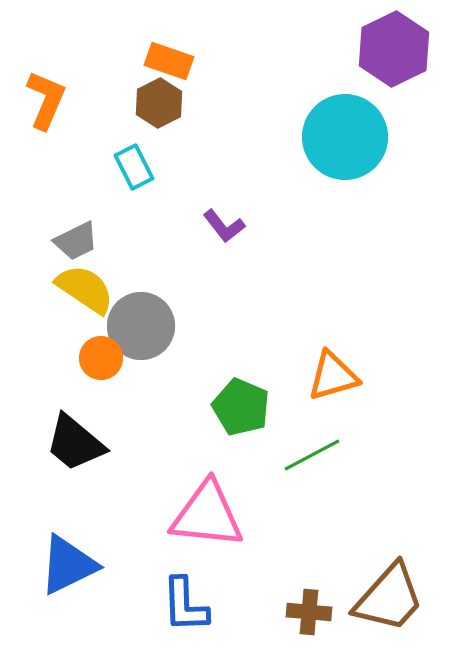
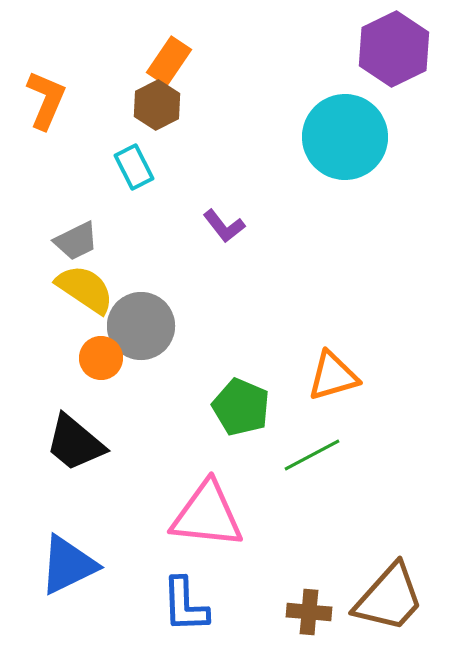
orange rectangle: rotated 75 degrees counterclockwise
brown hexagon: moved 2 px left, 2 px down
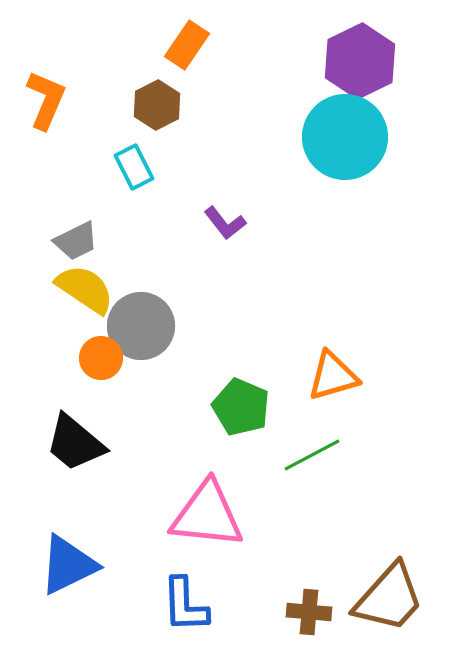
purple hexagon: moved 34 px left, 12 px down
orange rectangle: moved 18 px right, 16 px up
purple L-shape: moved 1 px right, 3 px up
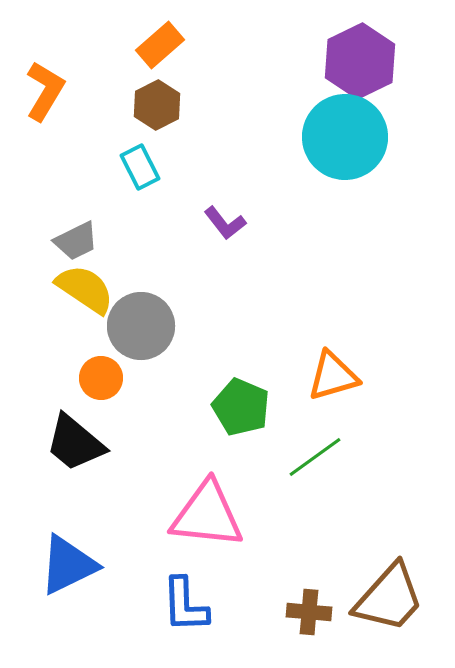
orange rectangle: moved 27 px left; rotated 15 degrees clockwise
orange L-shape: moved 1 px left, 9 px up; rotated 8 degrees clockwise
cyan rectangle: moved 6 px right
orange circle: moved 20 px down
green line: moved 3 px right, 2 px down; rotated 8 degrees counterclockwise
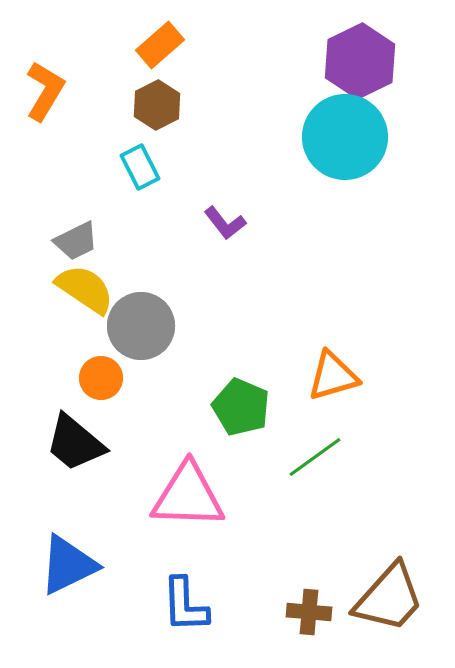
pink triangle: moved 19 px left, 19 px up; rotated 4 degrees counterclockwise
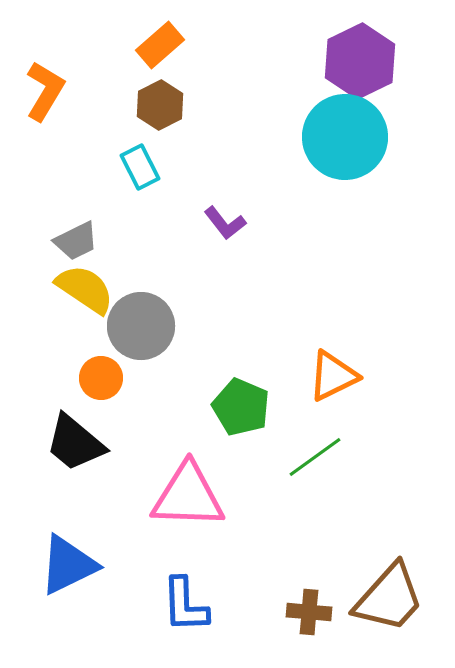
brown hexagon: moved 3 px right
orange triangle: rotated 10 degrees counterclockwise
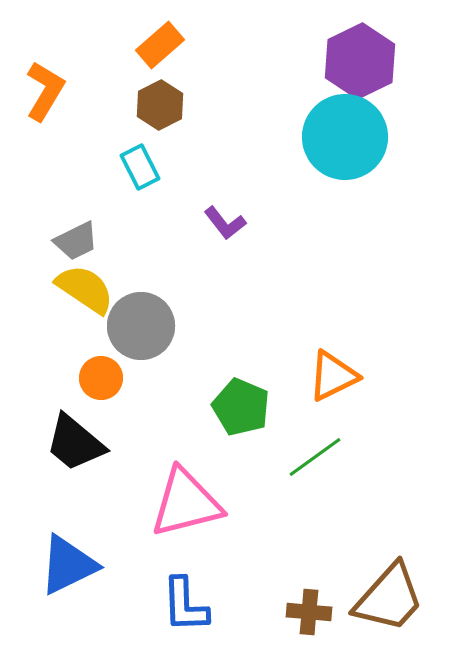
pink triangle: moved 2 px left, 7 px down; rotated 16 degrees counterclockwise
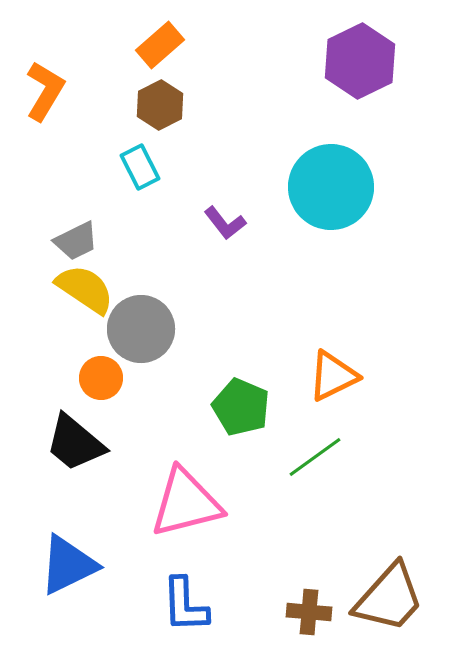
cyan circle: moved 14 px left, 50 px down
gray circle: moved 3 px down
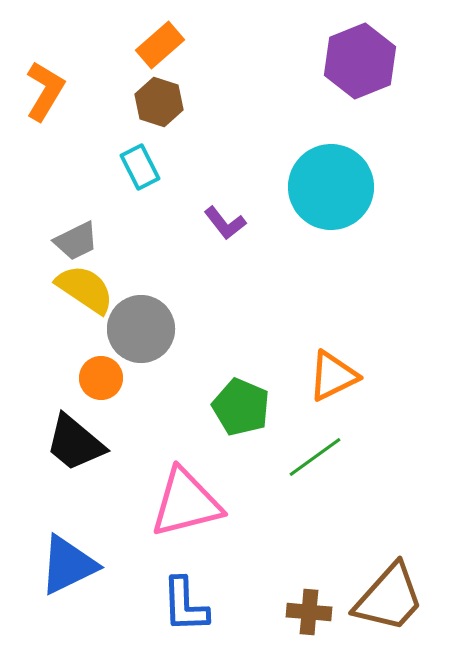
purple hexagon: rotated 4 degrees clockwise
brown hexagon: moved 1 px left, 3 px up; rotated 15 degrees counterclockwise
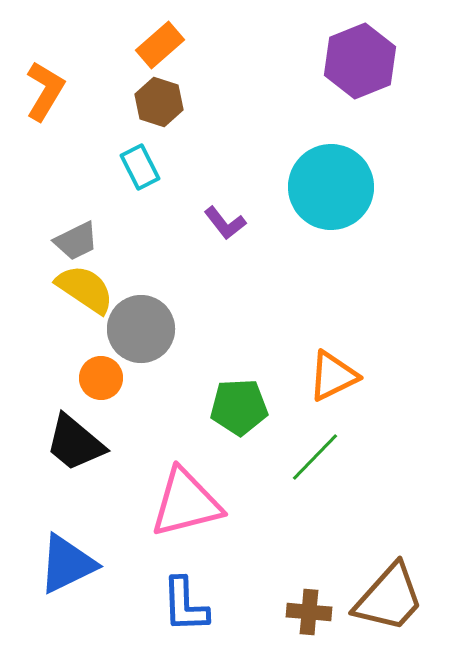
green pentagon: moved 2 px left; rotated 26 degrees counterclockwise
green line: rotated 10 degrees counterclockwise
blue triangle: moved 1 px left, 1 px up
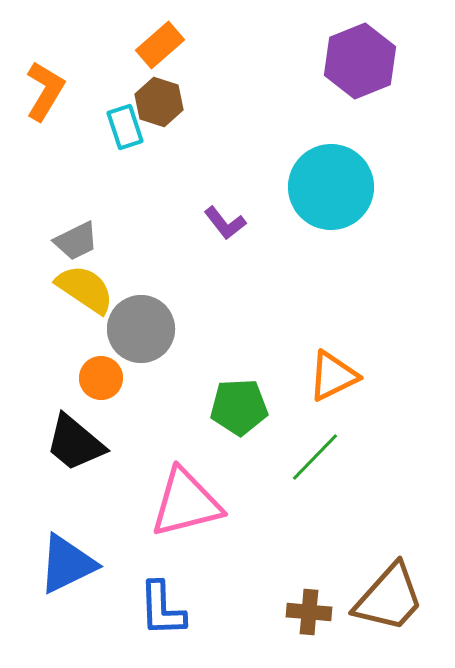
cyan rectangle: moved 15 px left, 40 px up; rotated 9 degrees clockwise
blue L-shape: moved 23 px left, 4 px down
